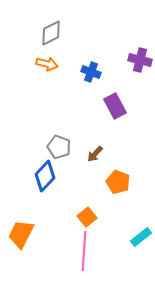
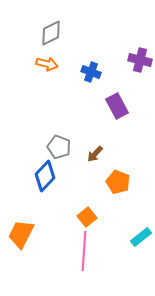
purple rectangle: moved 2 px right
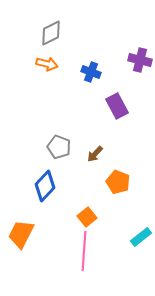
blue diamond: moved 10 px down
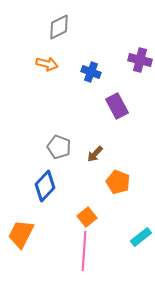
gray diamond: moved 8 px right, 6 px up
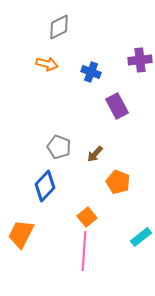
purple cross: rotated 20 degrees counterclockwise
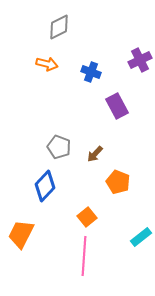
purple cross: rotated 20 degrees counterclockwise
pink line: moved 5 px down
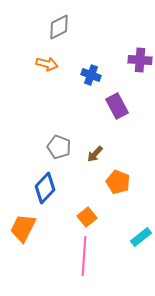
purple cross: rotated 30 degrees clockwise
blue cross: moved 3 px down
blue diamond: moved 2 px down
orange trapezoid: moved 2 px right, 6 px up
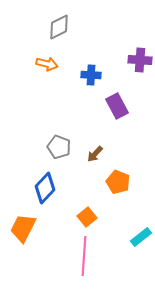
blue cross: rotated 18 degrees counterclockwise
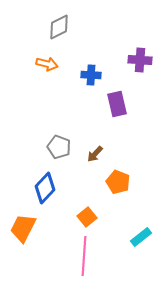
purple rectangle: moved 2 px up; rotated 15 degrees clockwise
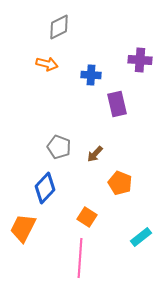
orange pentagon: moved 2 px right, 1 px down
orange square: rotated 18 degrees counterclockwise
pink line: moved 4 px left, 2 px down
